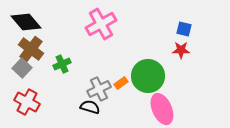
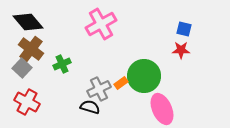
black diamond: moved 2 px right
green circle: moved 4 px left
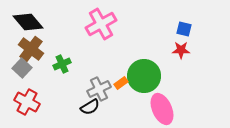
black semicircle: rotated 132 degrees clockwise
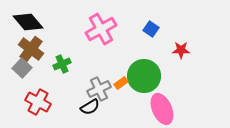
pink cross: moved 5 px down
blue square: moved 33 px left; rotated 21 degrees clockwise
red cross: moved 11 px right
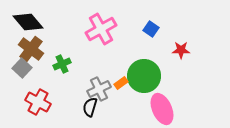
black semicircle: rotated 138 degrees clockwise
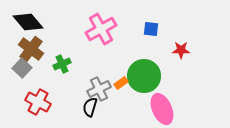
blue square: rotated 28 degrees counterclockwise
